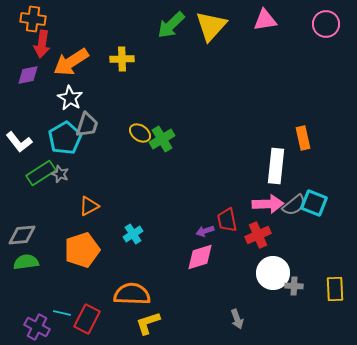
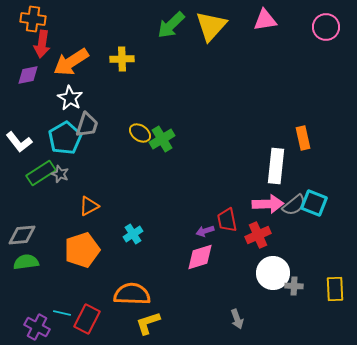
pink circle: moved 3 px down
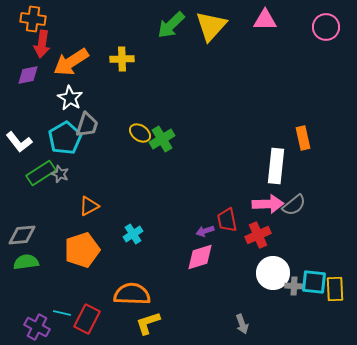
pink triangle: rotated 10 degrees clockwise
cyan square: moved 79 px down; rotated 16 degrees counterclockwise
gray arrow: moved 5 px right, 5 px down
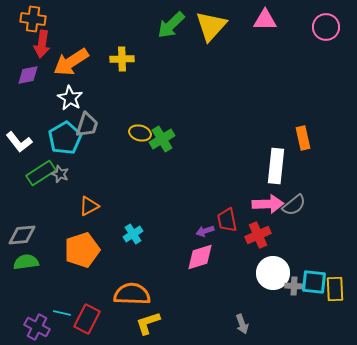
yellow ellipse: rotated 20 degrees counterclockwise
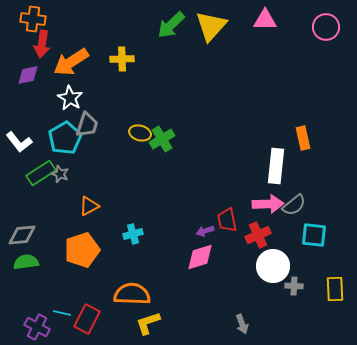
cyan cross: rotated 18 degrees clockwise
white circle: moved 7 px up
cyan square: moved 47 px up
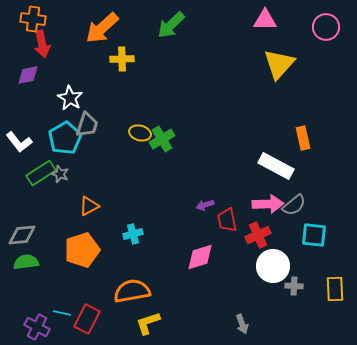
yellow triangle: moved 68 px right, 38 px down
red arrow: rotated 20 degrees counterclockwise
orange arrow: moved 31 px right, 34 px up; rotated 9 degrees counterclockwise
white rectangle: rotated 68 degrees counterclockwise
purple arrow: moved 26 px up
orange semicircle: moved 3 px up; rotated 12 degrees counterclockwise
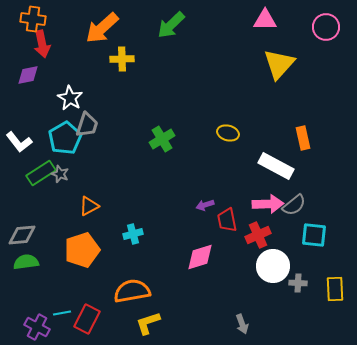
yellow ellipse: moved 88 px right
gray cross: moved 4 px right, 3 px up
cyan line: rotated 24 degrees counterclockwise
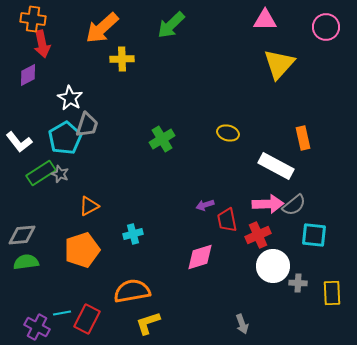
purple diamond: rotated 15 degrees counterclockwise
yellow rectangle: moved 3 px left, 4 px down
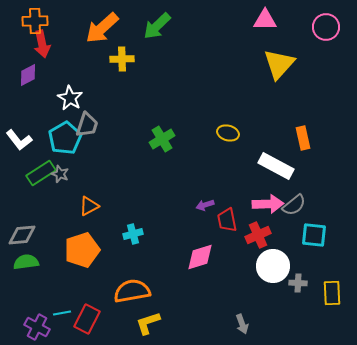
orange cross: moved 2 px right, 2 px down; rotated 10 degrees counterclockwise
green arrow: moved 14 px left, 1 px down
white L-shape: moved 2 px up
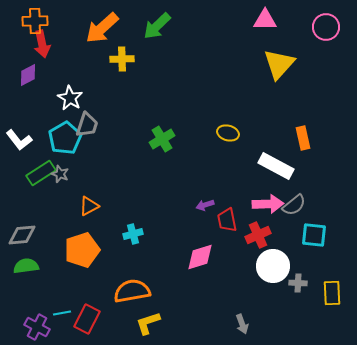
green semicircle: moved 4 px down
